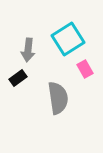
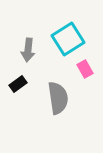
black rectangle: moved 6 px down
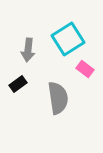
pink rectangle: rotated 24 degrees counterclockwise
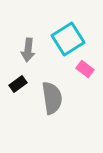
gray semicircle: moved 6 px left
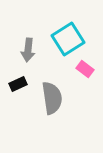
black rectangle: rotated 12 degrees clockwise
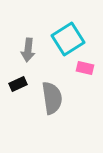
pink rectangle: moved 1 px up; rotated 24 degrees counterclockwise
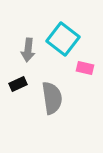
cyan square: moved 5 px left; rotated 20 degrees counterclockwise
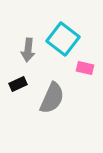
gray semicircle: rotated 32 degrees clockwise
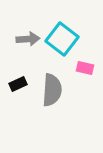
cyan square: moved 1 px left
gray arrow: moved 11 px up; rotated 100 degrees counterclockwise
gray semicircle: moved 8 px up; rotated 20 degrees counterclockwise
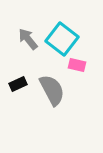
gray arrow: rotated 125 degrees counterclockwise
pink rectangle: moved 8 px left, 3 px up
gray semicircle: rotated 32 degrees counterclockwise
